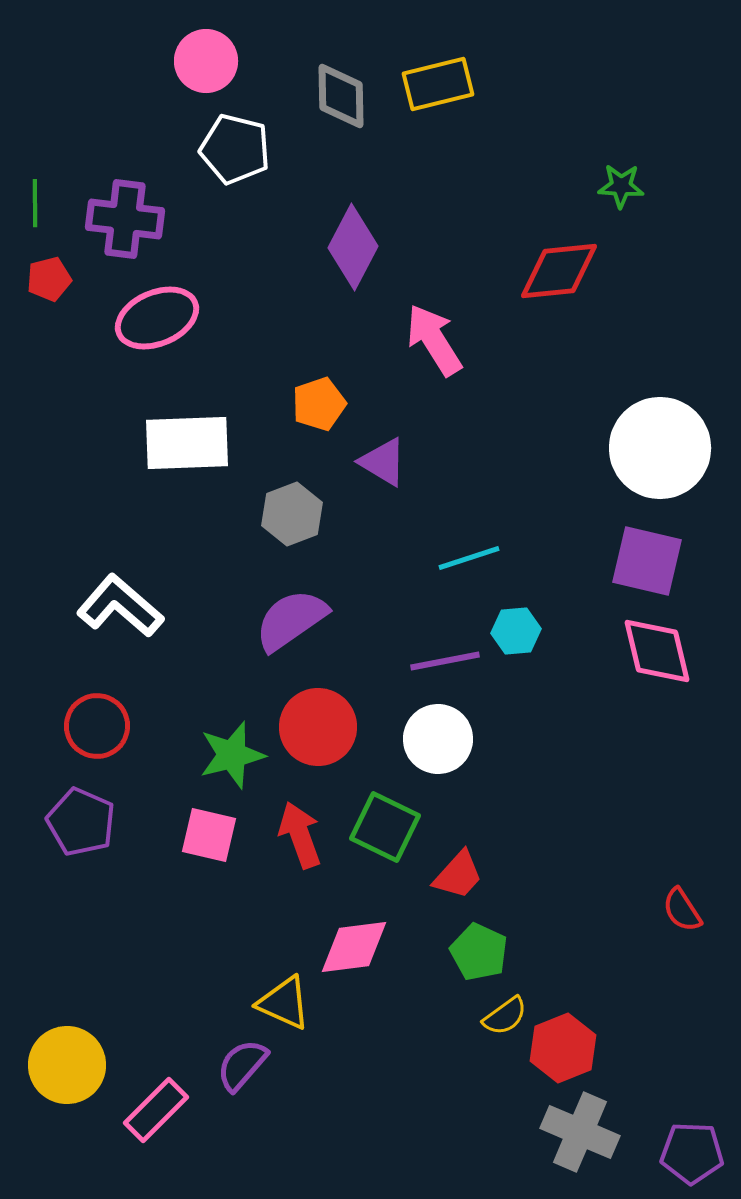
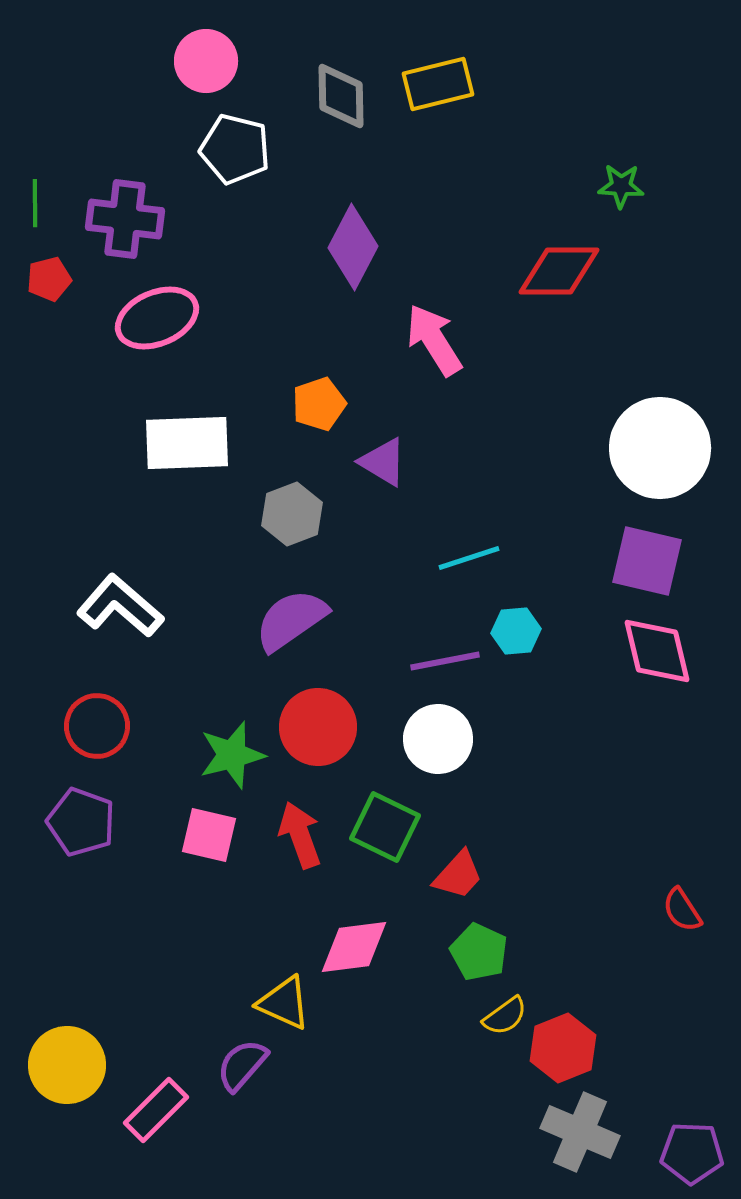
red diamond at (559, 271): rotated 6 degrees clockwise
purple pentagon at (81, 822): rotated 4 degrees counterclockwise
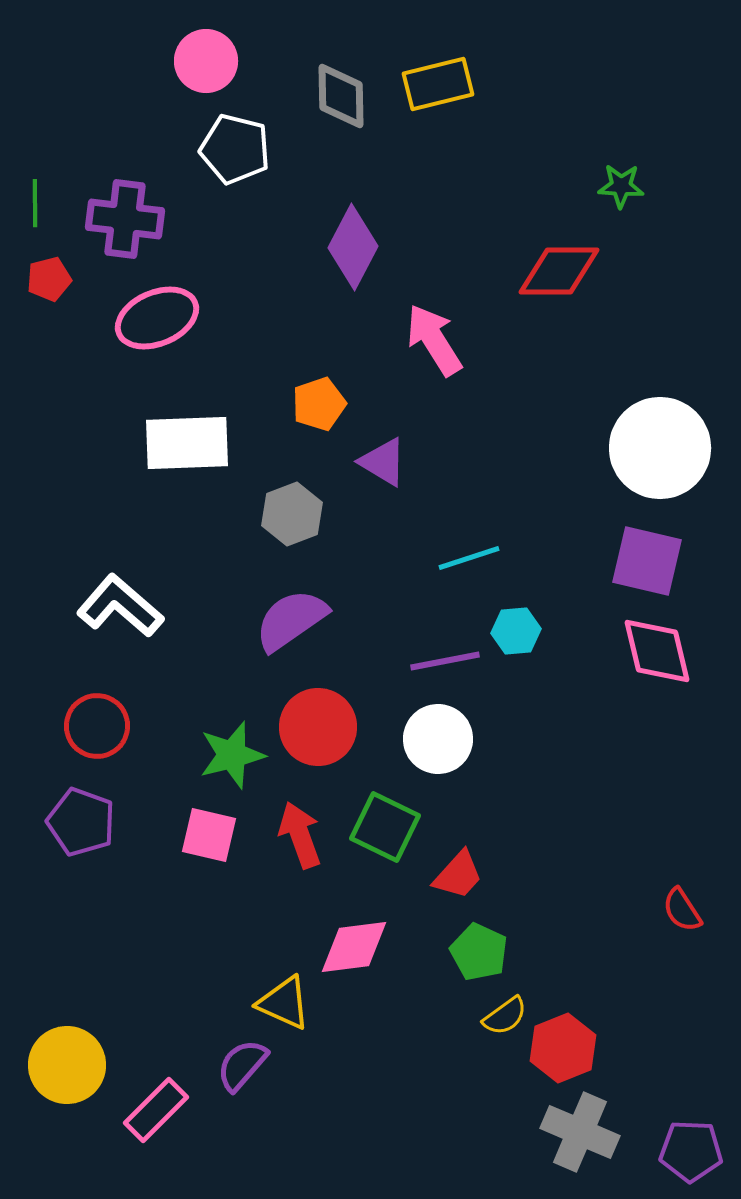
purple pentagon at (692, 1153): moved 1 px left, 2 px up
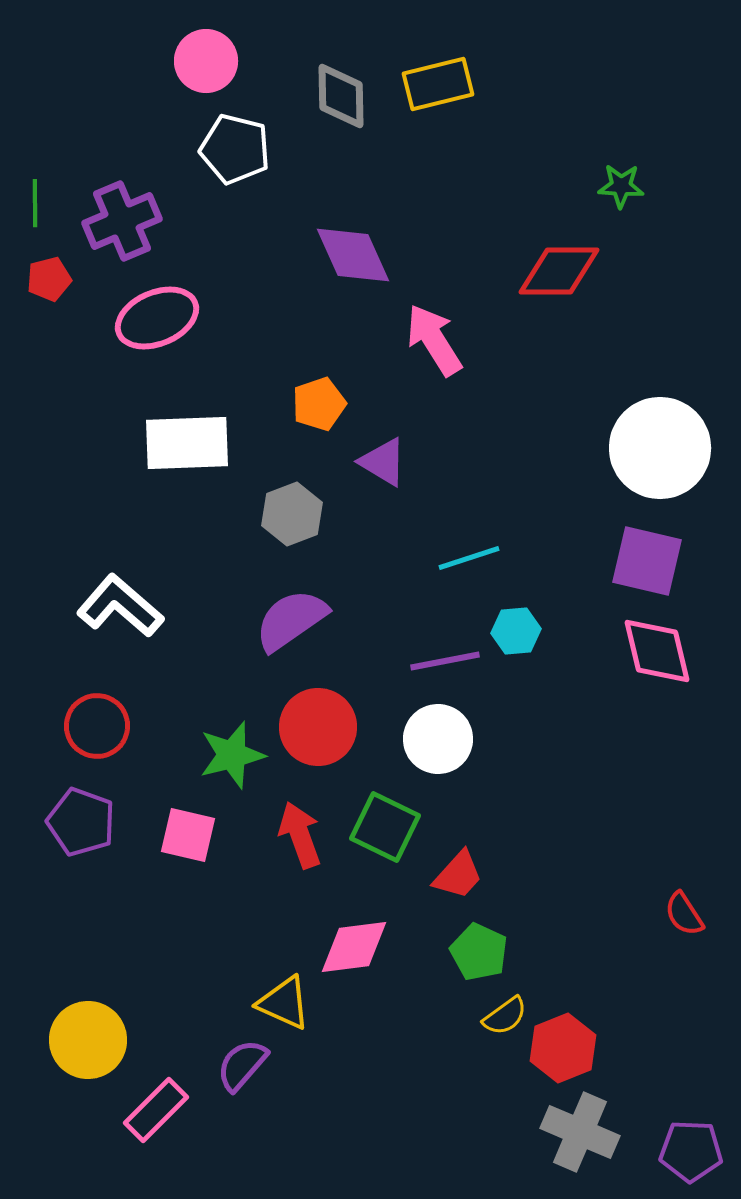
purple cross at (125, 219): moved 3 px left, 2 px down; rotated 30 degrees counterclockwise
purple diamond at (353, 247): moved 8 px down; rotated 52 degrees counterclockwise
pink square at (209, 835): moved 21 px left
red semicircle at (682, 910): moved 2 px right, 4 px down
yellow circle at (67, 1065): moved 21 px right, 25 px up
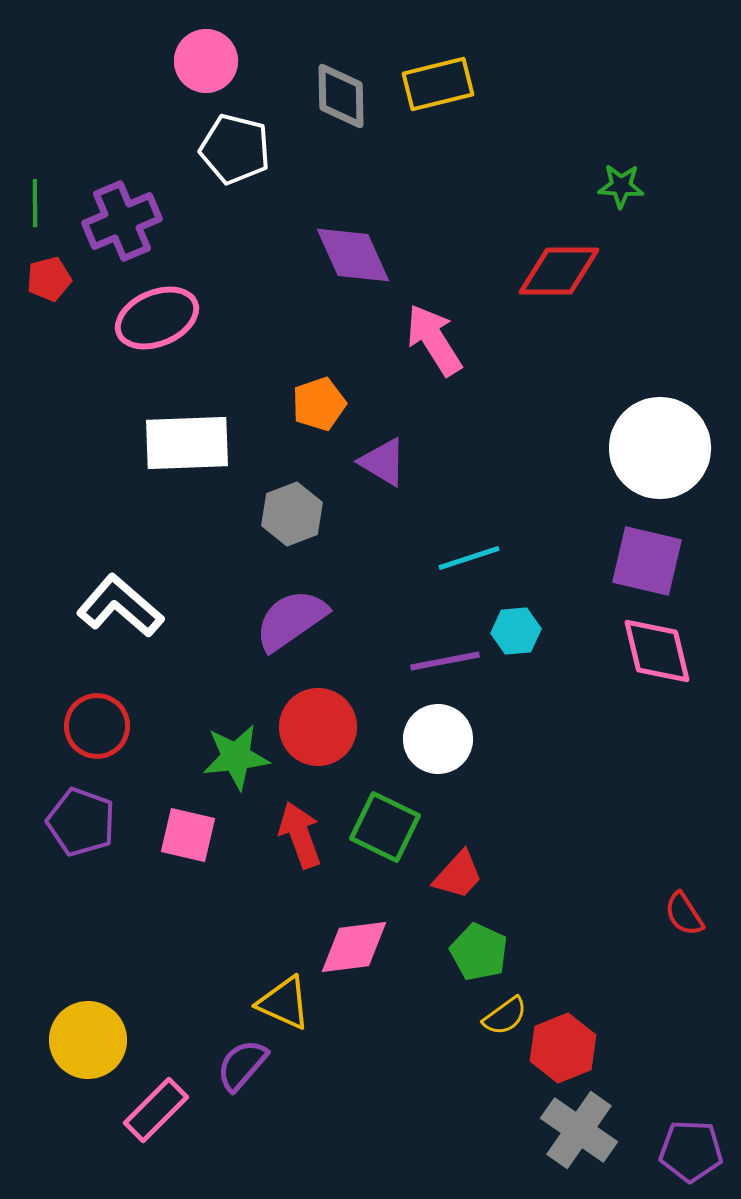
green star at (232, 755): moved 4 px right, 2 px down; rotated 8 degrees clockwise
gray cross at (580, 1132): moved 1 px left, 2 px up; rotated 12 degrees clockwise
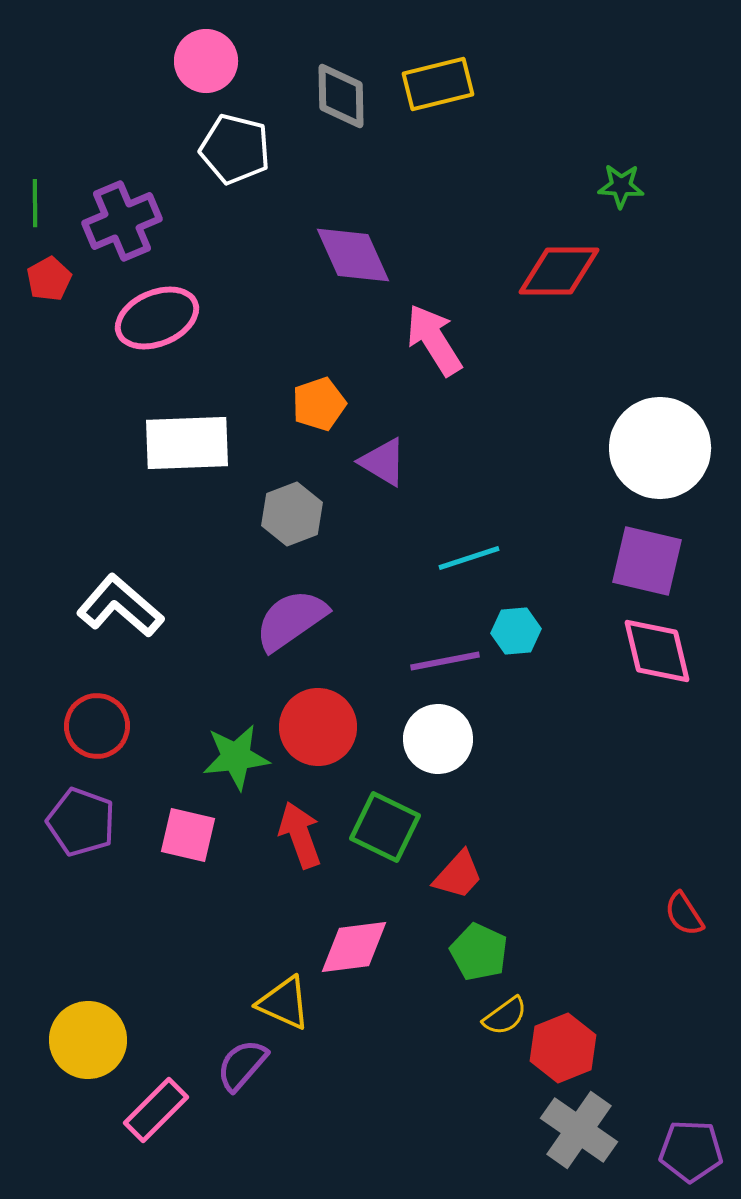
red pentagon at (49, 279): rotated 15 degrees counterclockwise
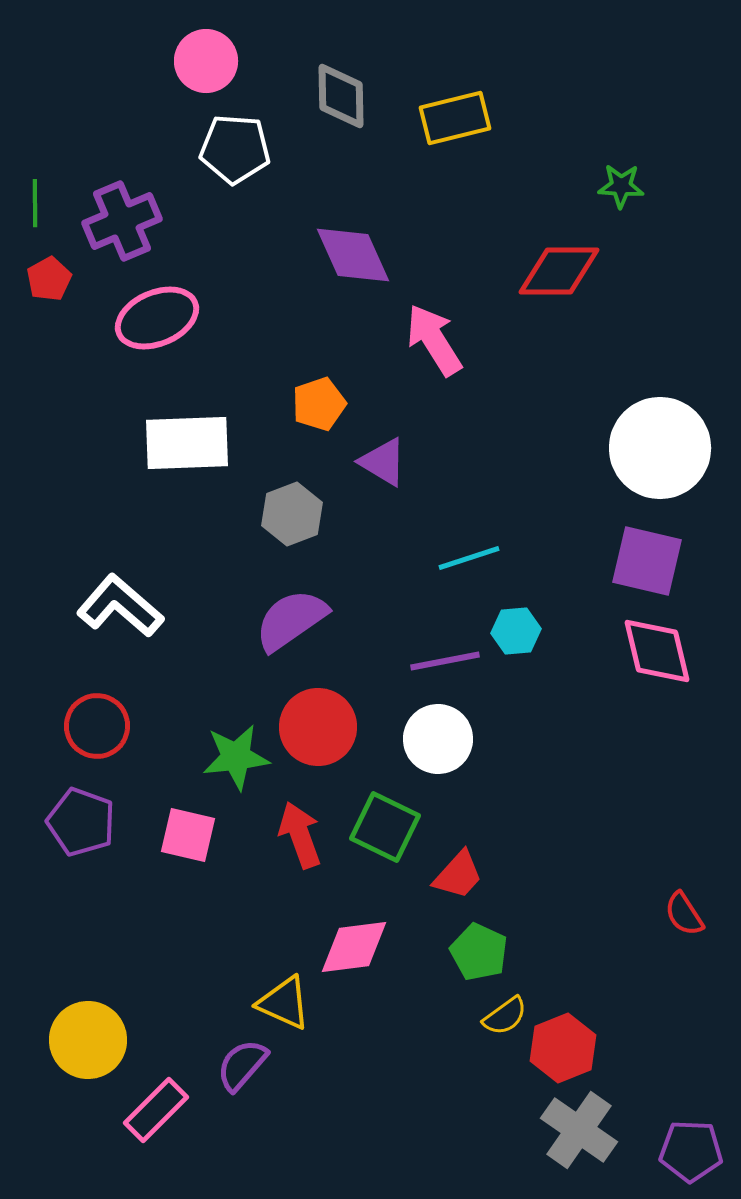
yellow rectangle at (438, 84): moved 17 px right, 34 px down
white pentagon at (235, 149): rotated 10 degrees counterclockwise
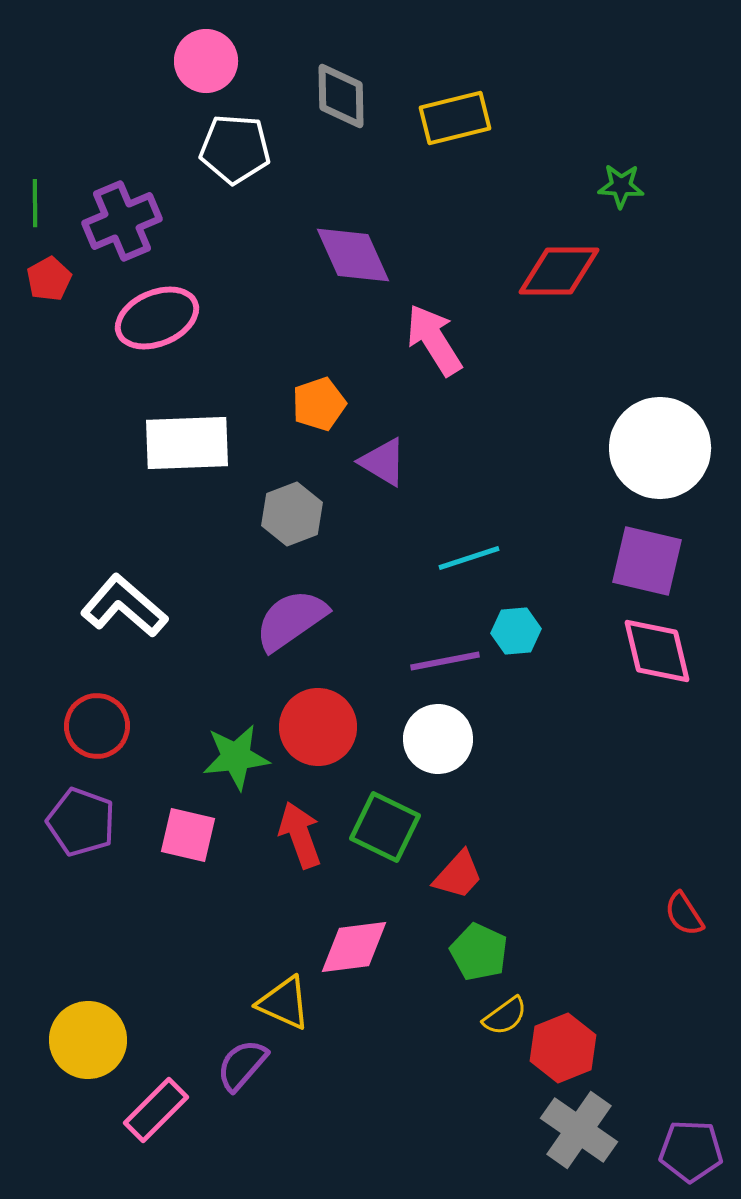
white L-shape at (120, 606): moved 4 px right
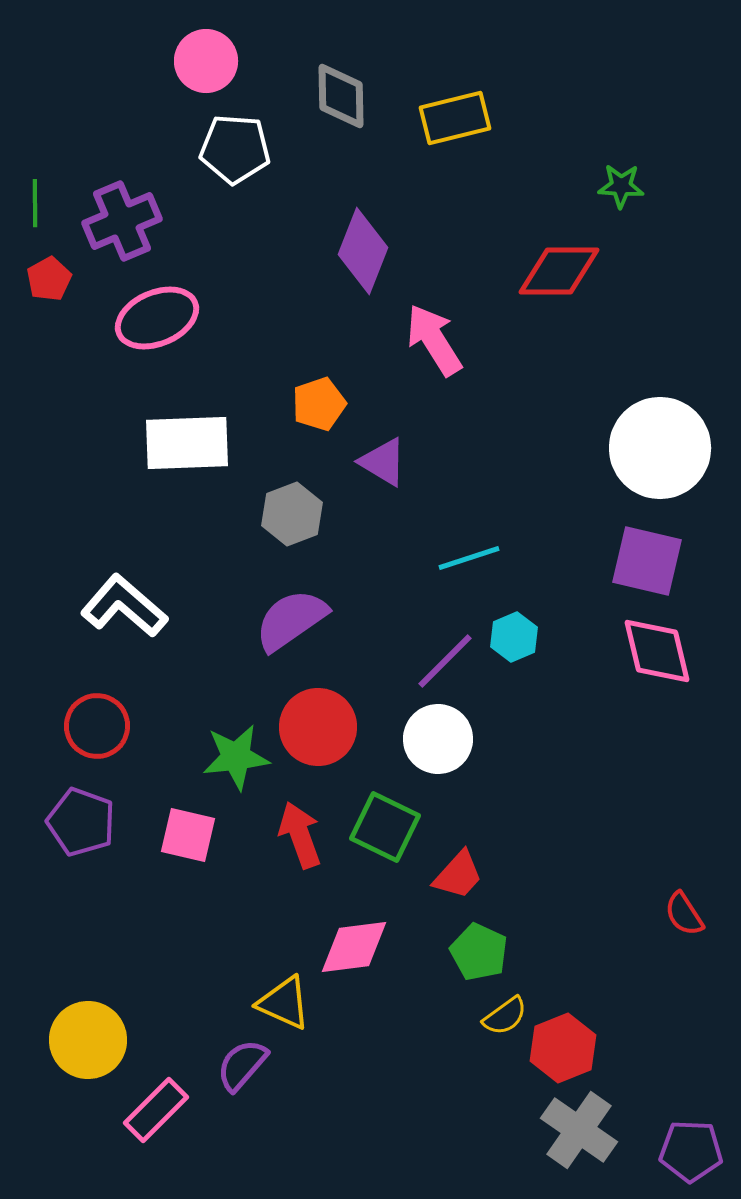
purple diamond at (353, 255): moved 10 px right, 4 px up; rotated 46 degrees clockwise
cyan hexagon at (516, 631): moved 2 px left, 6 px down; rotated 18 degrees counterclockwise
purple line at (445, 661): rotated 34 degrees counterclockwise
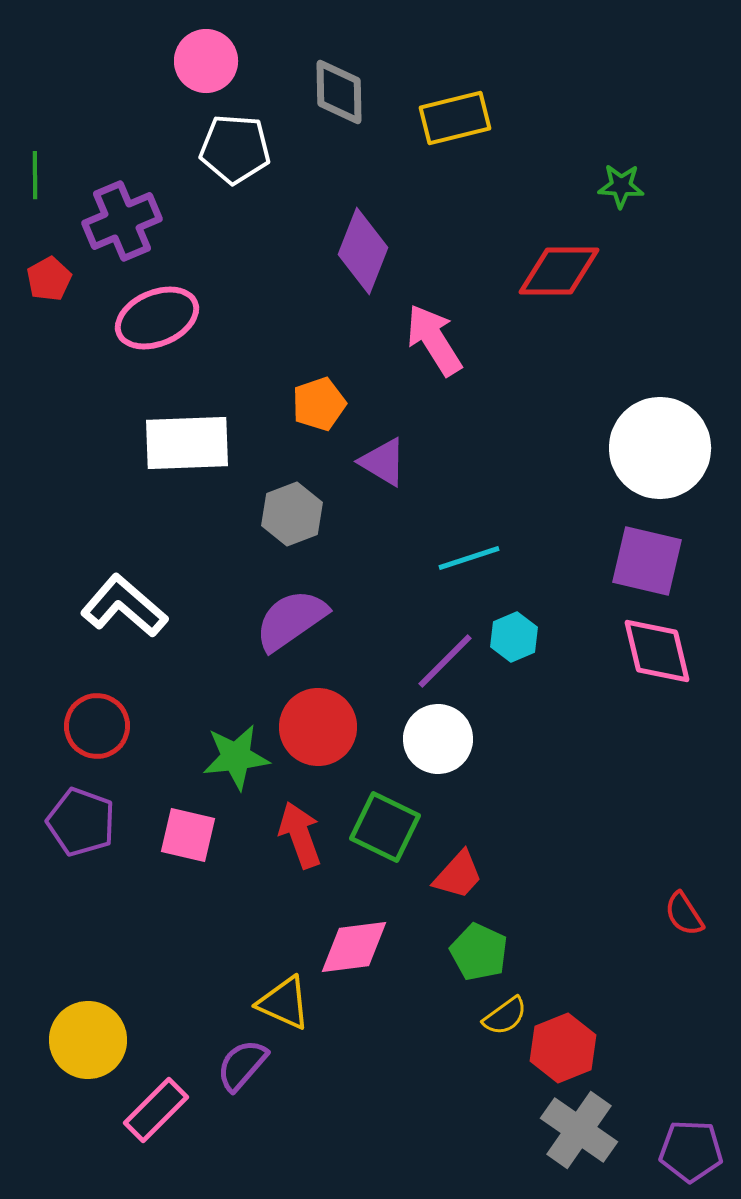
gray diamond at (341, 96): moved 2 px left, 4 px up
green line at (35, 203): moved 28 px up
